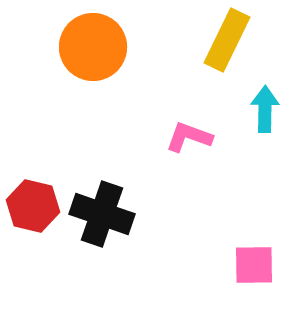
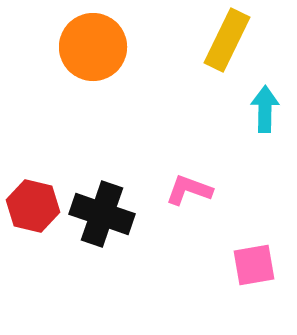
pink L-shape: moved 53 px down
pink square: rotated 9 degrees counterclockwise
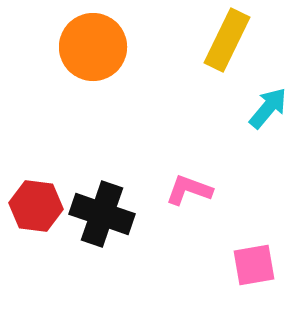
cyan arrow: moved 3 px right, 1 px up; rotated 39 degrees clockwise
red hexagon: moved 3 px right; rotated 6 degrees counterclockwise
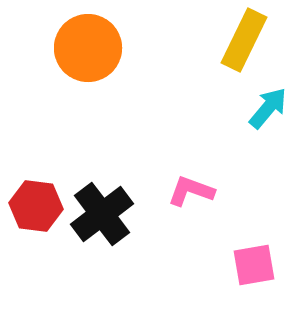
yellow rectangle: moved 17 px right
orange circle: moved 5 px left, 1 px down
pink L-shape: moved 2 px right, 1 px down
black cross: rotated 34 degrees clockwise
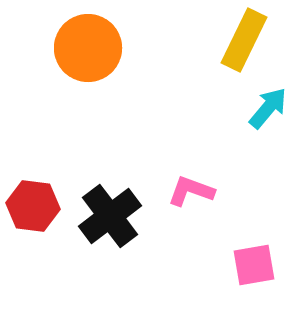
red hexagon: moved 3 px left
black cross: moved 8 px right, 2 px down
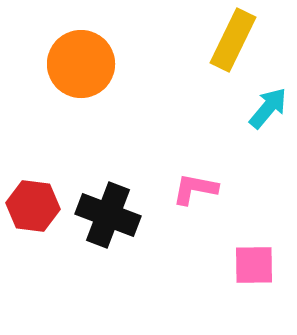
yellow rectangle: moved 11 px left
orange circle: moved 7 px left, 16 px down
pink L-shape: moved 4 px right, 2 px up; rotated 9 degrees counterclockwise
black cross: moved 2 px left, 1 px up; rotated 32 degrees counterclockwise
pink square: rotated 9 degrees clockwise
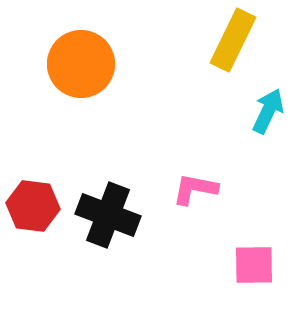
cyan arrow: moved 3 px down; rotated 15 degrees counterclockwise
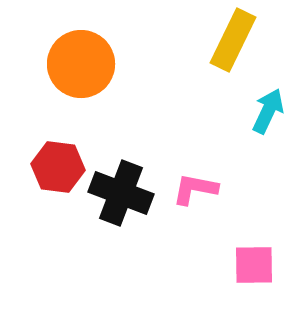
red hexagon: moved 25 px right, 39 px up
black cross: moved 13 px right, 22 px up
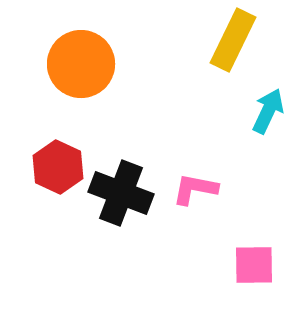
red hexagon: rotated 18 degrees clockwise
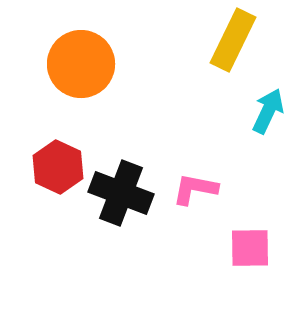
pink square: moved 4 px left, 17 px up
